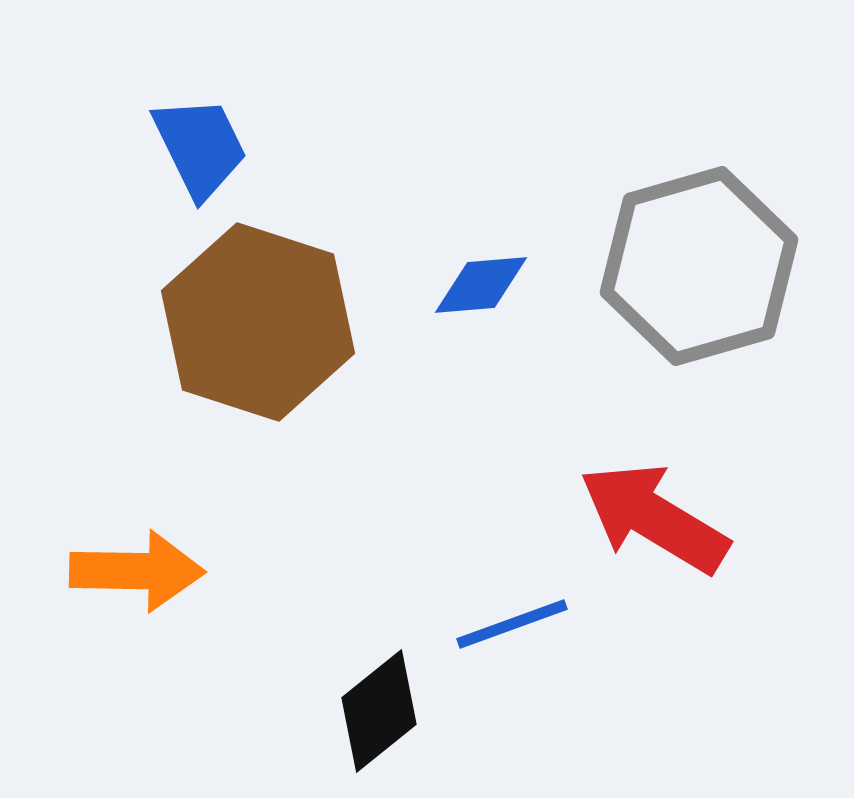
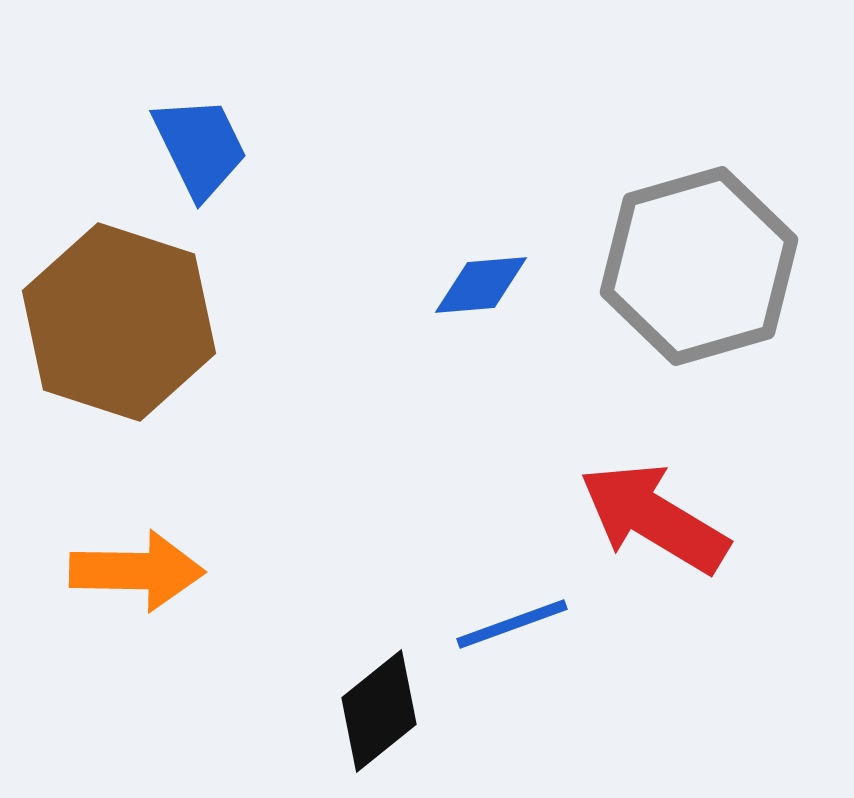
brown hexagon: moved 139 px left
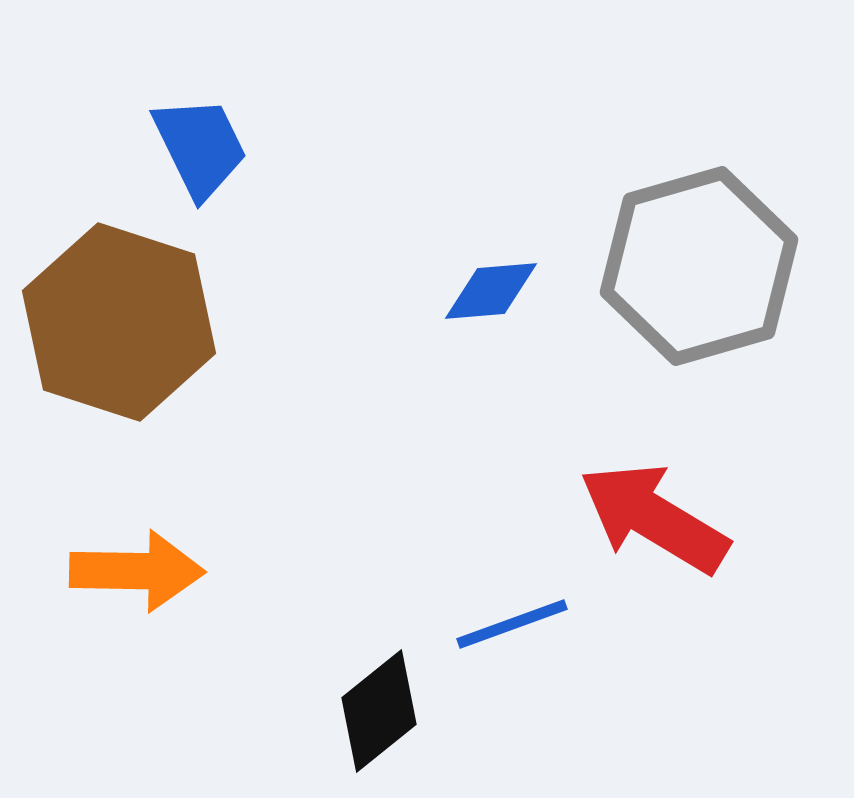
blue diamond: moved 10 px right, 6 px down
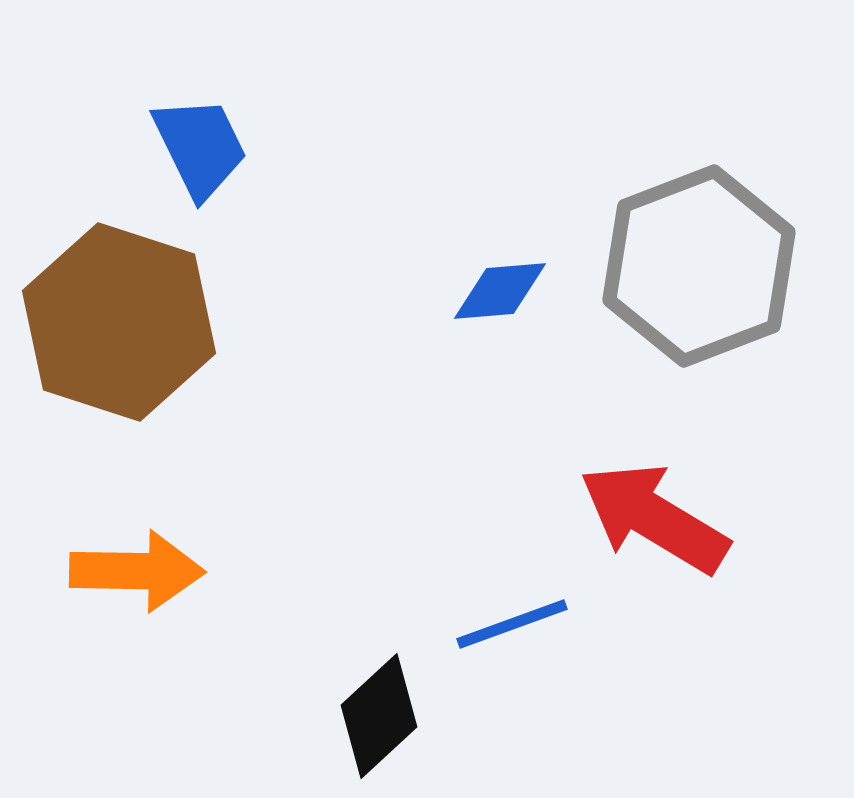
gray hexagon: rotated 5 degrees counterclockwise
blue diamond: moved 9 px right
black diamond: moved 5 px down; rotated 4 degrees counterclockwise
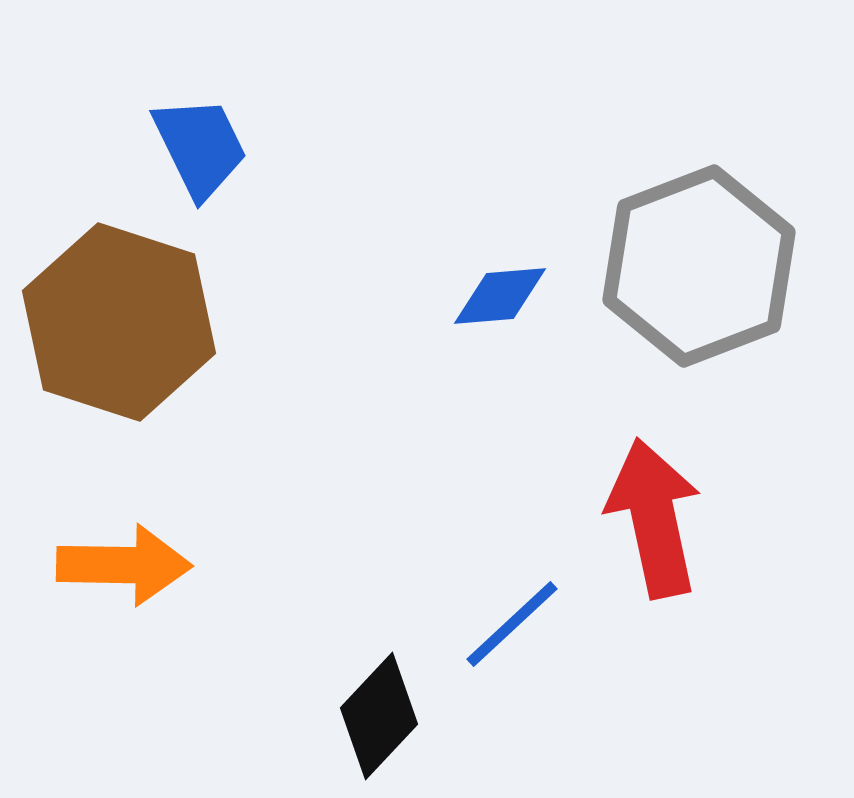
blue diamond: moved 5 px down
red arrow: rotated 47 degrees clockwise
orange arrow: moved 13 px left, 6 px up
blue line: rotated 23 degrees counterclockwise
black diamond: rotated 4 degrees counterclockwise
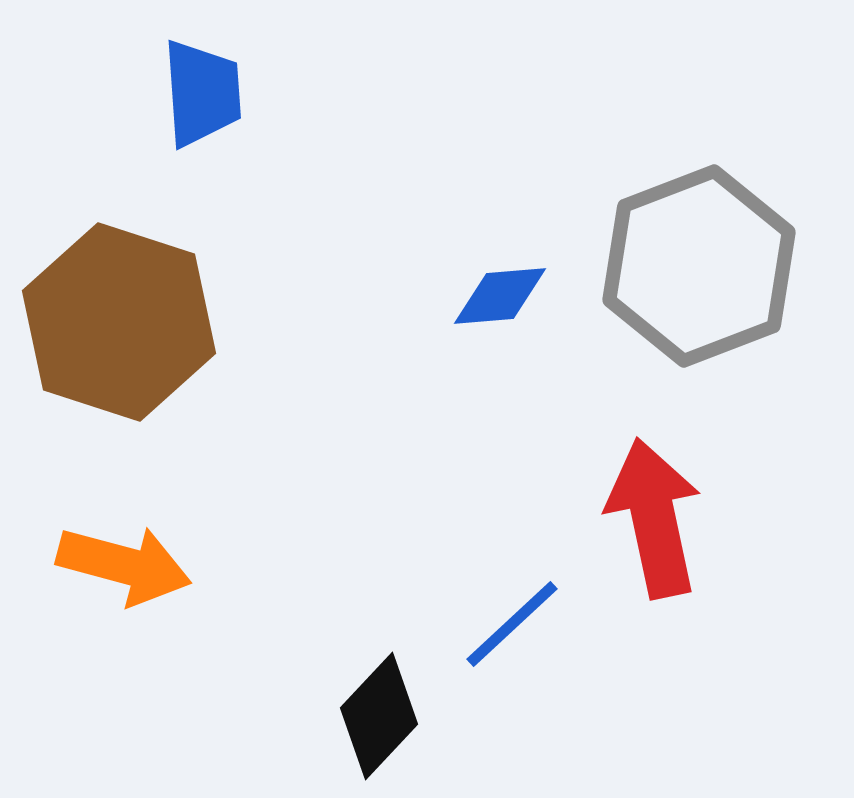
blue trapezoid: moved 2 px right, 54 px up; rotated 22 degrees clockwise
orange arrow: rotated 14 degrees clockwise
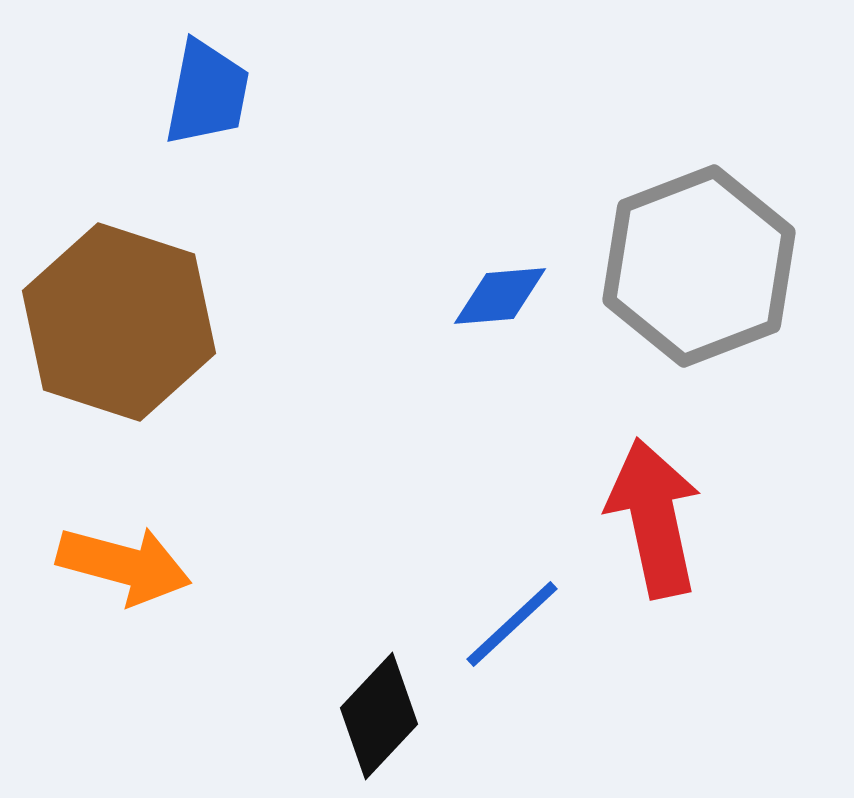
blue trapezoid: moved 5 px right; rotated 15 degrees clockwise
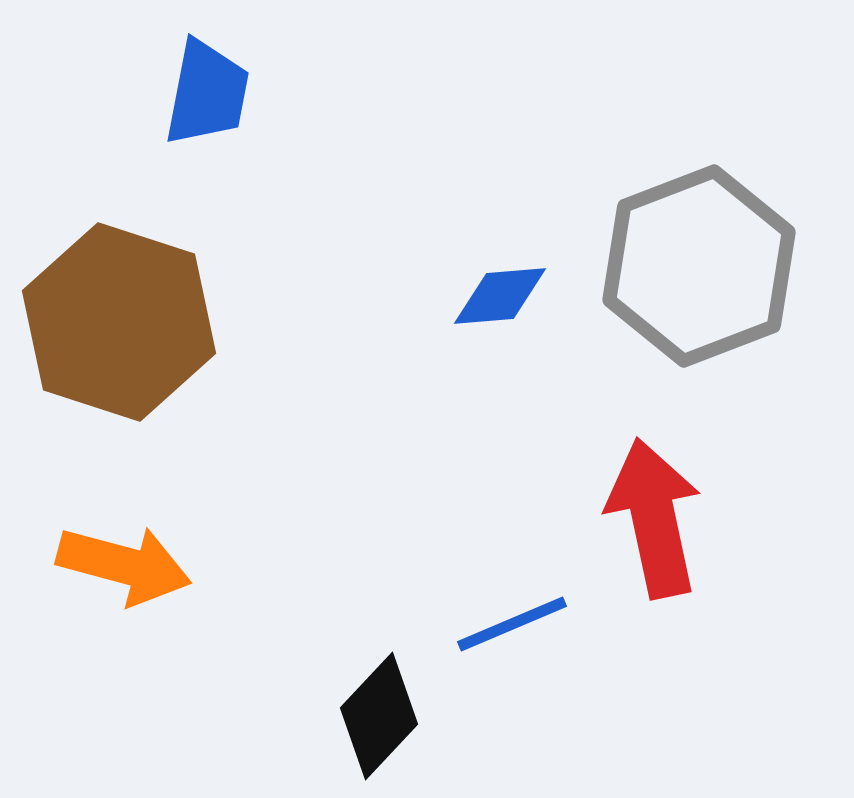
blue line: rotated 20 degrees clockwise
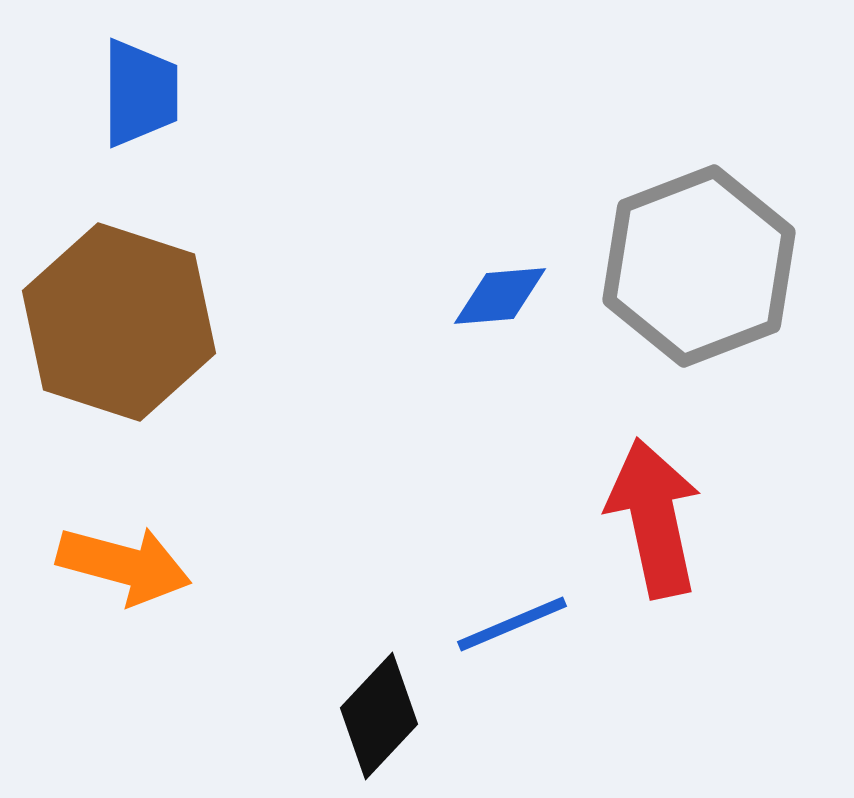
blue trapezoid: moved 67 px left; rotated 11 degrees counterclockwise
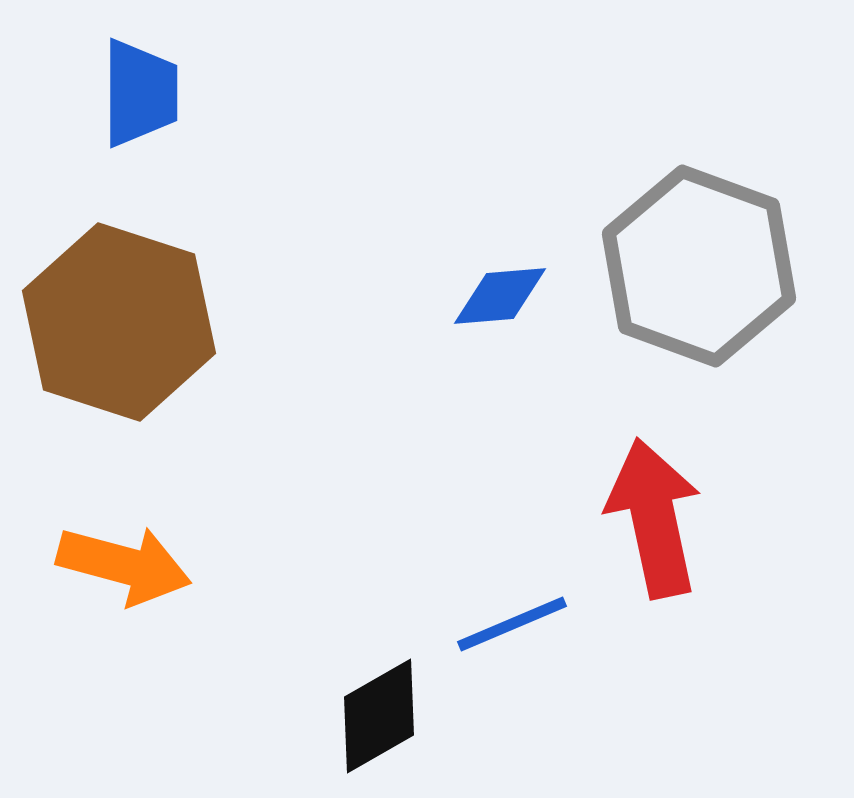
gray hexagon: rotated 19 degrees counterclockwise
black diamond: rotated 17 degrees clockwise
